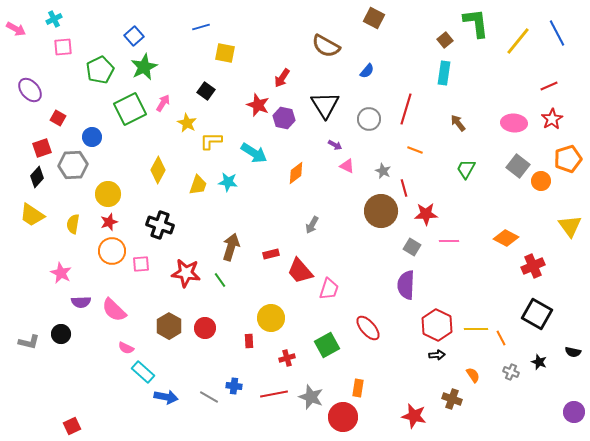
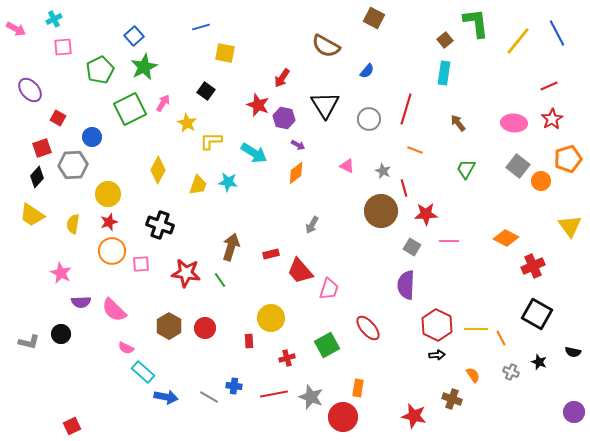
purple arrow at (335, 145): moved 37 px left
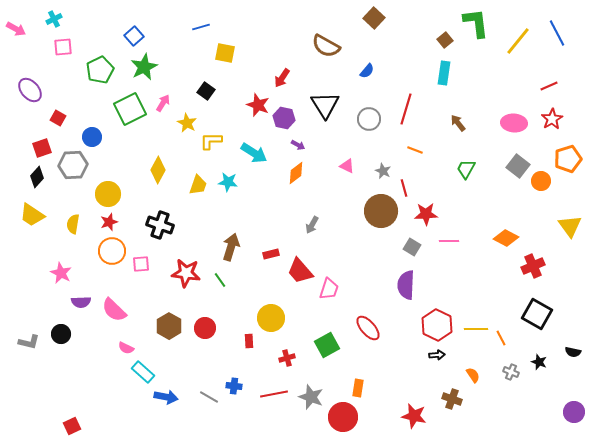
brown square at (374, 18): rotated 15 degrees clockwise
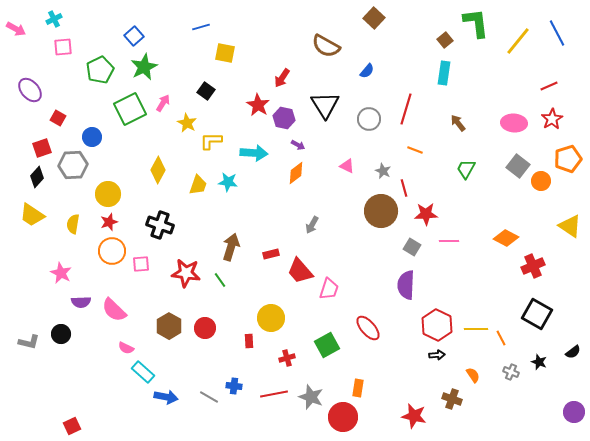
red star at (258, 105): rotated 10 degrees clockwise
cyan arrow at (254, 153): rotated 28 degrees counterclockwise
yellow triangle at (570, 226): rotated 20 degrees counterclockwise
black semicircle at (573, 352): rotated 49 degrees counterclockwise
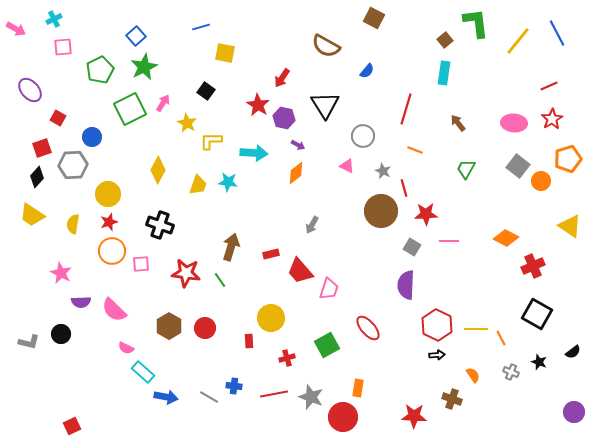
brown square at (374, 18): rotated 15 degrees counterclockwise
blue square at (134, 36): moved 2 px right
gray circle at (369, 119): moved 6 px left, 17 px down
red star at (414, 416): rotated 10 degrees counterclockwise
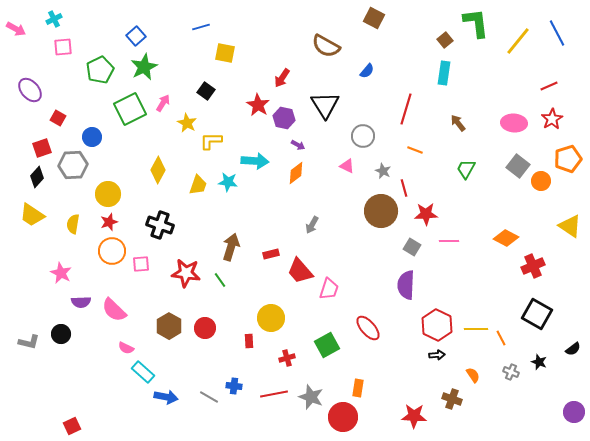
cyan arrow at (254, 153): moved 1 px right, 8 px down
black semicircle at (573, 352): moved 3 px up
